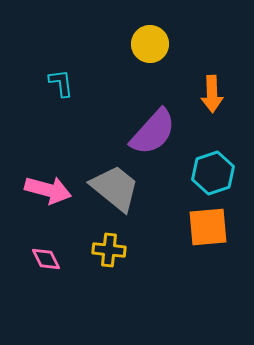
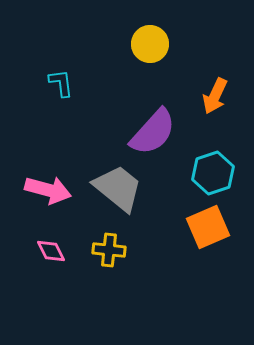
orange arrow: moved 3 px right, 2 px down; rotated 27 degrees clockwise
gray trapezoid: moved 3 px right
orange square: rotated 18 degrees counterclockwise
pink diamond: moved 5 px right, 8 px up
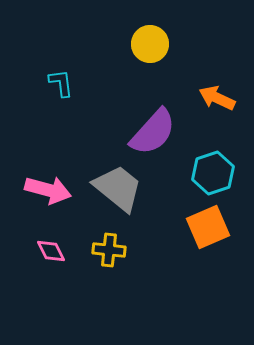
orange arrow: moved 2 px right, 2 px down; rotated 90 degrees clockwise
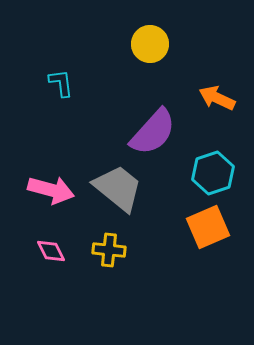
pink arrow: moved 3 px right
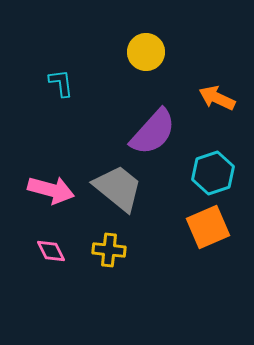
yellow circle: moved 4 px left, 8 px down
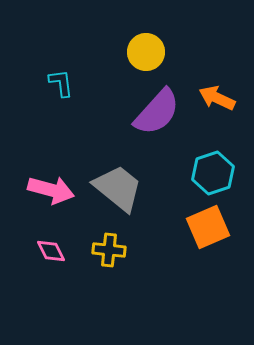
purple semicircle: moved 4 px right, 20 px up
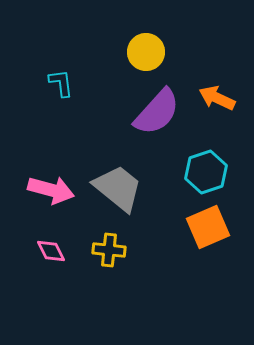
cyan hexagon: moved 7 px left, 1 px up
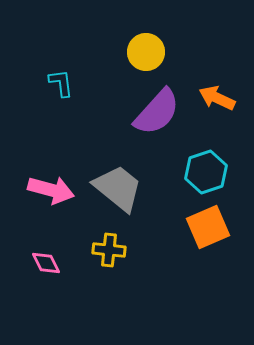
pink diamond: moved 5 px left, 12 px down
